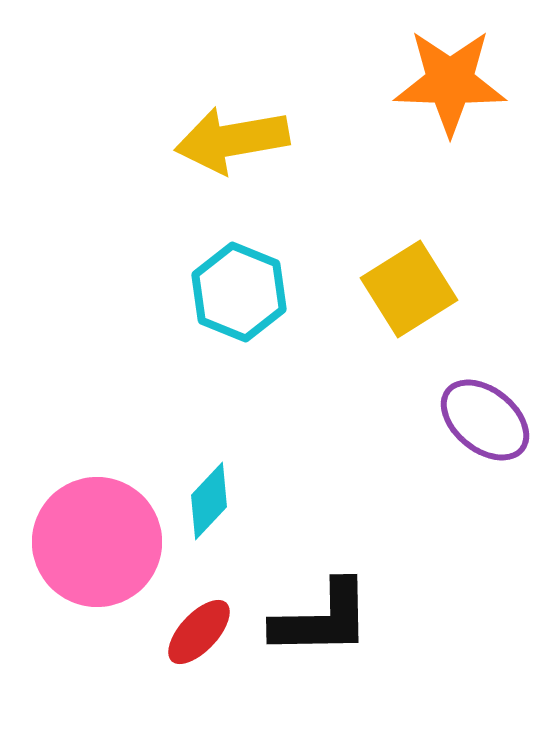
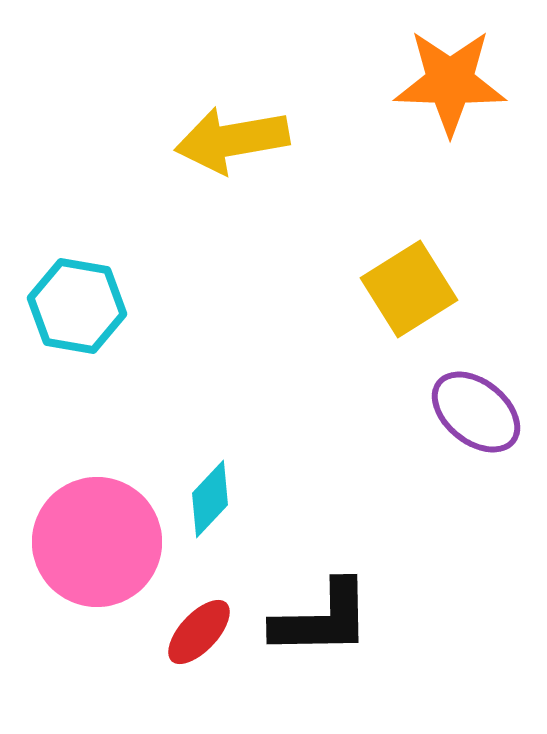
cyan hexagon: moved 162 px left, 14 px down; rotated 12 degrees counterclockwise
purple ellipse: moved 9 px left, 8 px up
cyan diamond: moved 1 px right, 2 px up
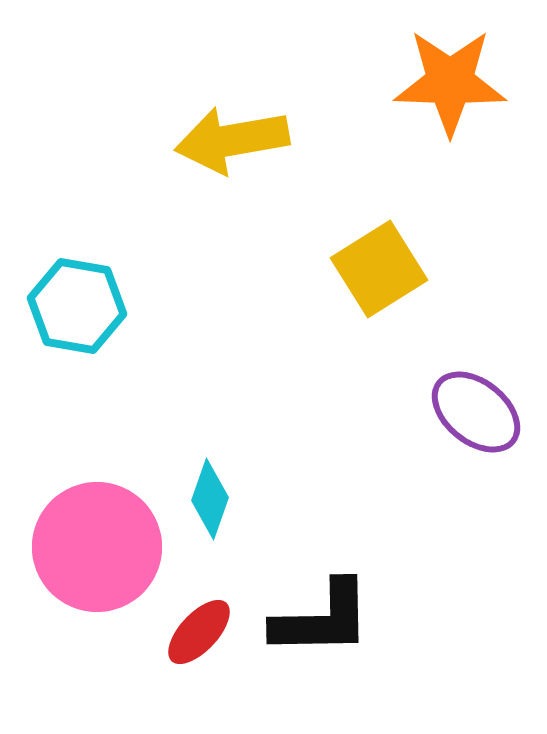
yellow square: moved 30 px left, 20 px up
cyan diamond: rotated 24 degrees counterclockwise
pink circle: moved 5 px down
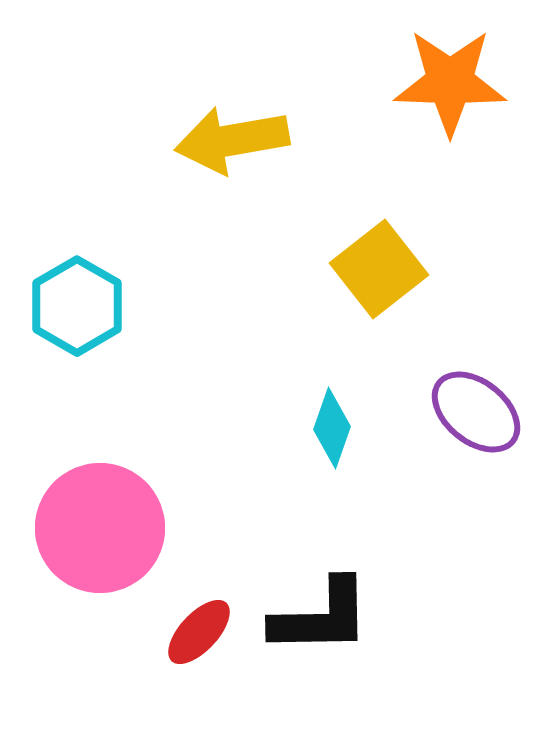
yellow square: rotated 6 degrees counterclockwise
cyan hexagon: rotated 20 degrees clockwise
cyan diamond: moved 122 px right, 71 px up
pink circle: moved 3 px right, 19 px up
black L-shape: moved 1 px left, 2 px up
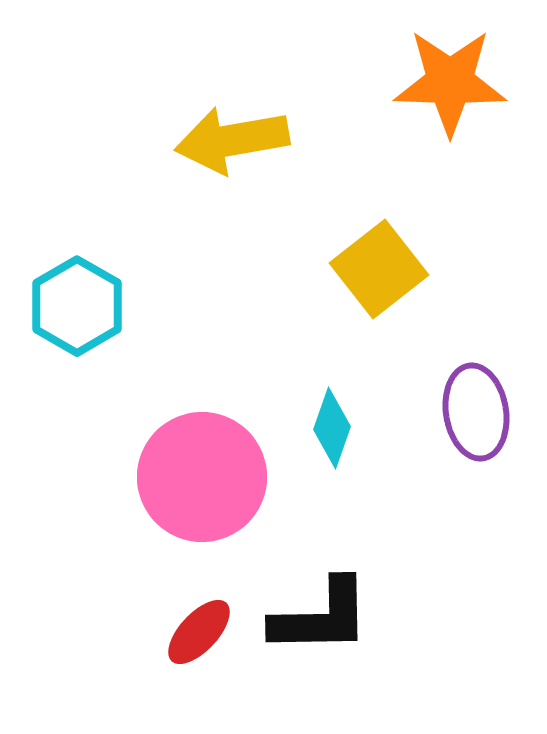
purple ellipse: rotated 42 degrees clockwise
pink circle: moved 102 px right, 51 px up
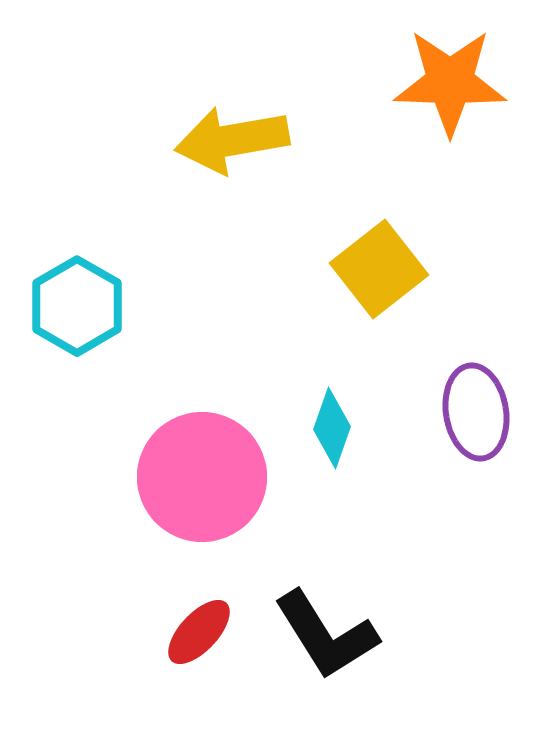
black L-shape: moved 5 px right, 18 px down; rotated 59 degrees clockwise
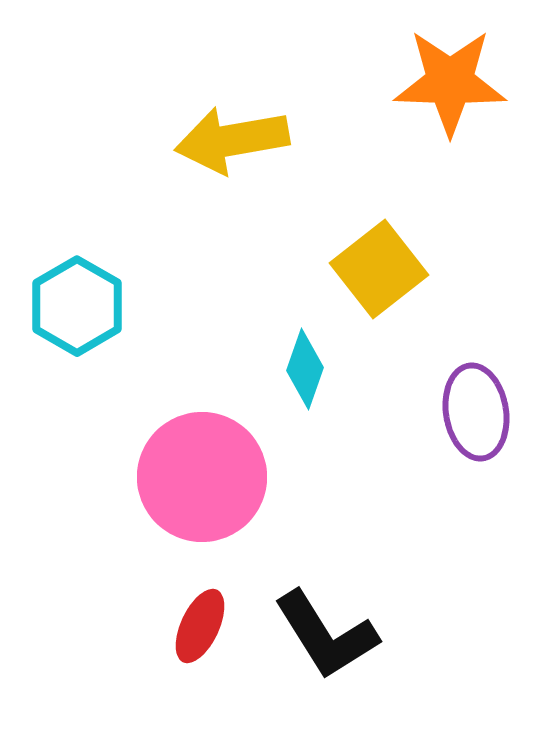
cyan diamond: moved 27 px left, 59 px up
red ellipse: moved 1 px right, 6 px up; rotated 18 degrees counterclockwise
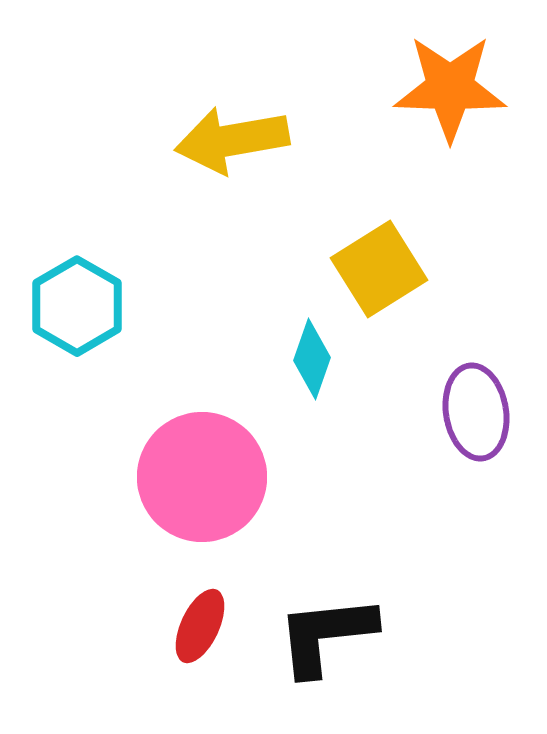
orange star: moved 6 px down
yellow square: rotated 6 degrees clockwise
cyan diamond: moved 7 px right, 10 px up
black L-shape: rotated 116 degrees clockwise
